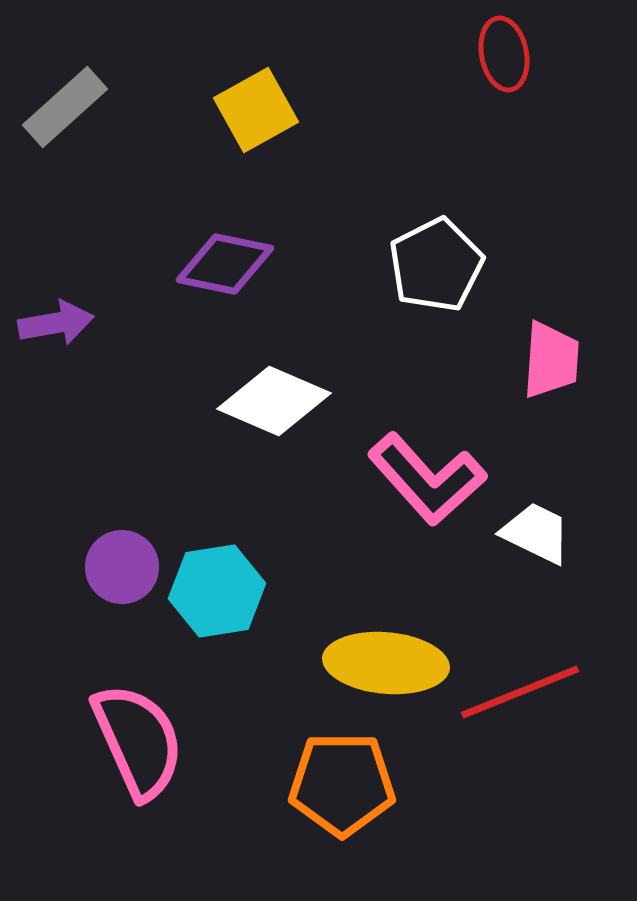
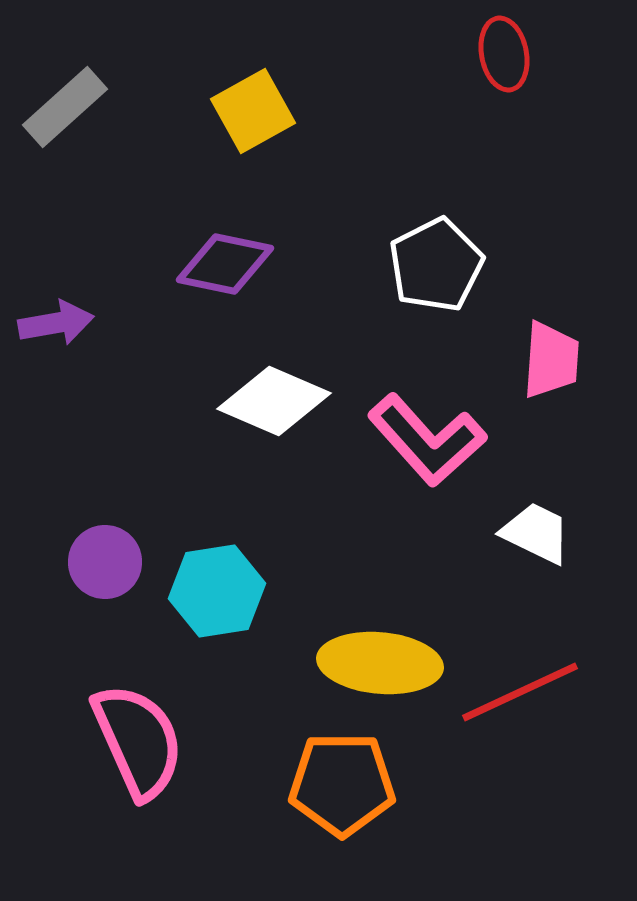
yellow square: moved 3 px left, 1 px down
pink L-shape: moved 39 px up
purple circle: moved 17 px left, 5 px up
yellow ellipse: moved 6 px left
red line: rotated 3 degrees counterclockwise
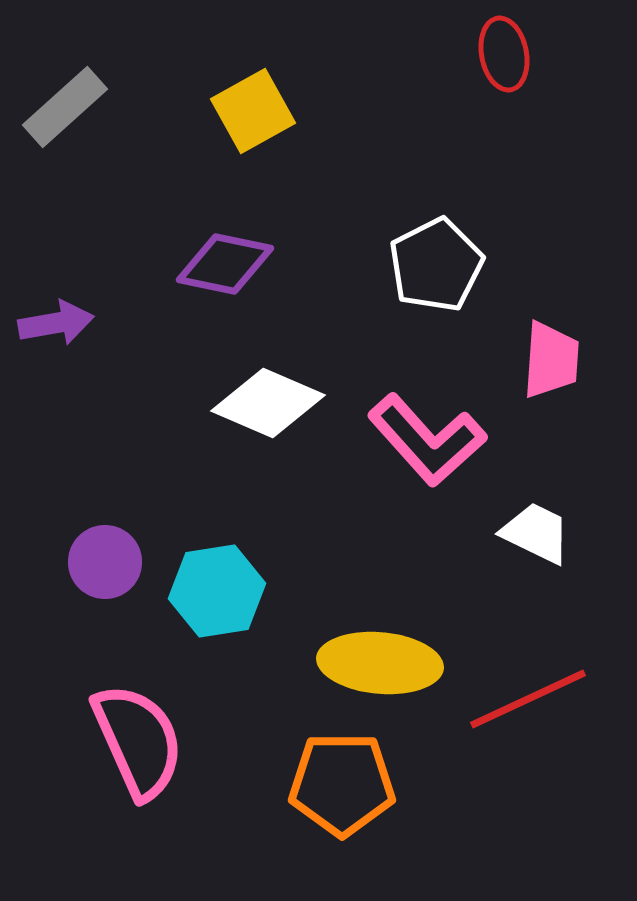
white diamond: moved 6 px left, 2 px down
red line: moved 8 px right, 7 px down
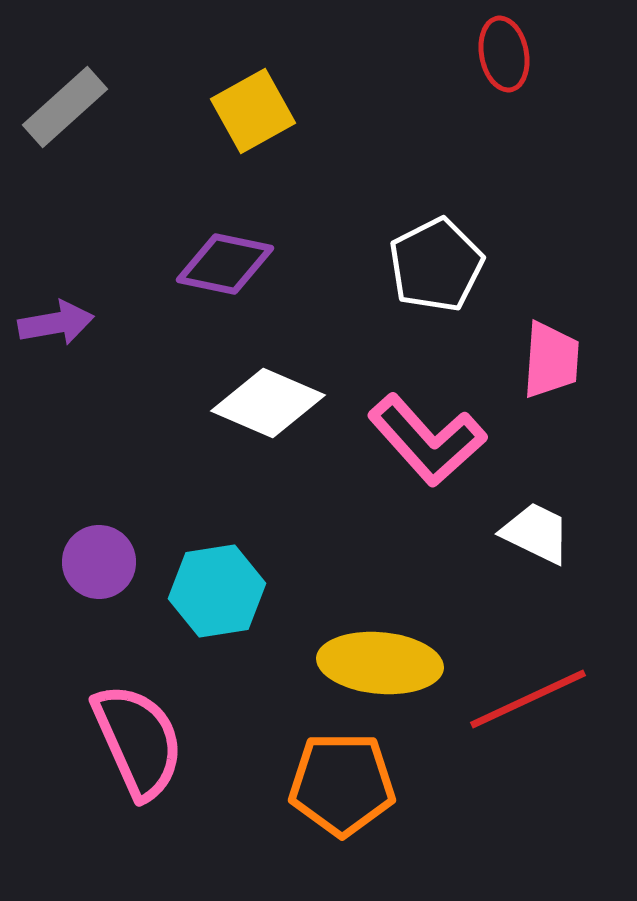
purple circle: moved 6 px left
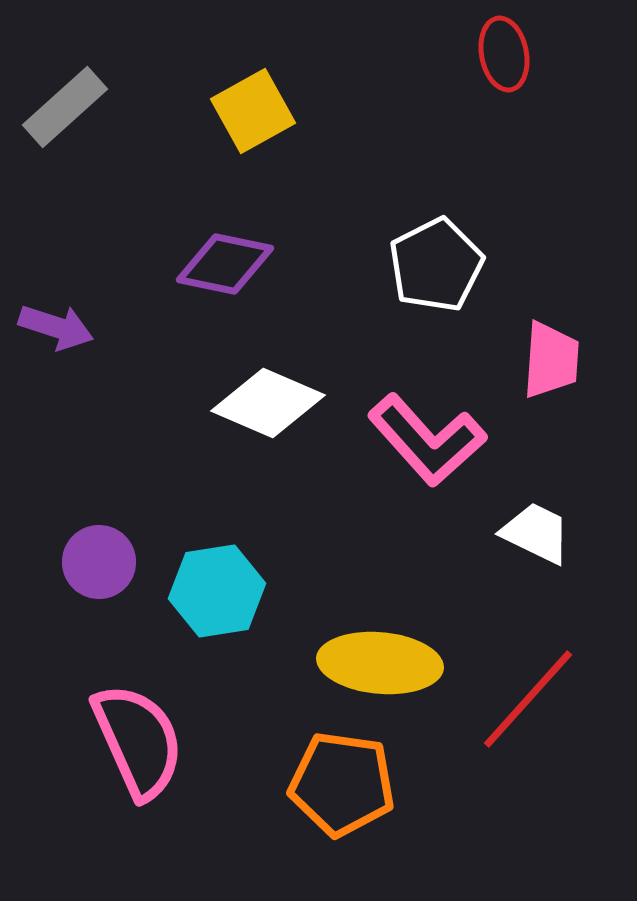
purple arrow: moved 4 px down; rotated 28 degrees clockwise
red line: rotated 23 degrees counterclockwise
orange pentagon: rotated 8 degrees clockwise
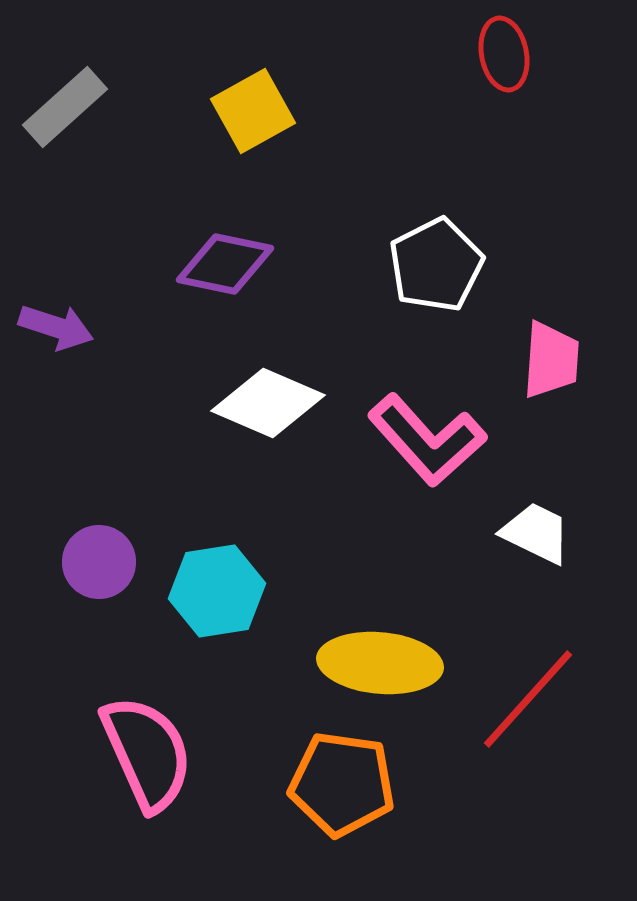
pink semicircle: moved 9 px right, 12 px down
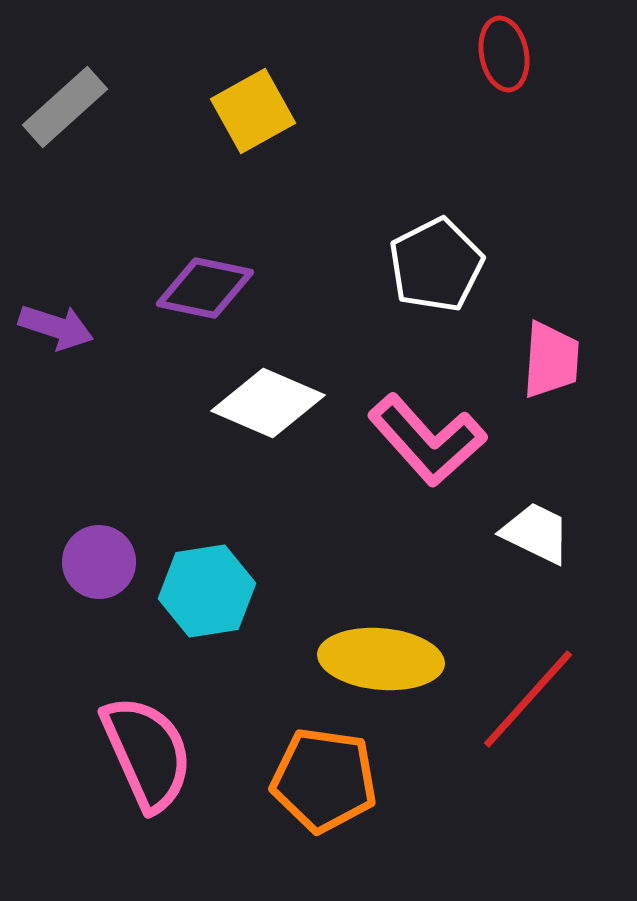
purple diamond: moved 20 px left, 24 px down
cyan hexagon: moved 10 px left
yellow ellipse: moved 1 px right, 4 px up
orange pentagon: moved 18 px left, 4 px up
